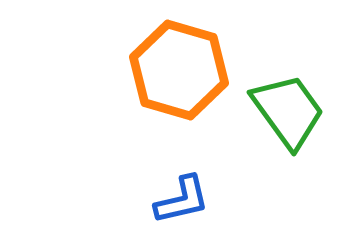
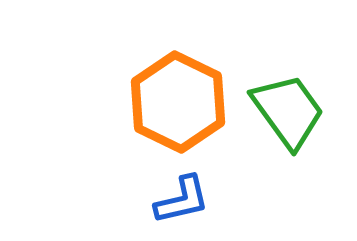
orange hexagon: moved 1 px left, 32 px down; rotated 10 degrees clockwise
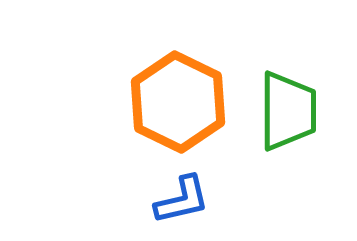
green trapezoid: rotated 36 degrees clockwise
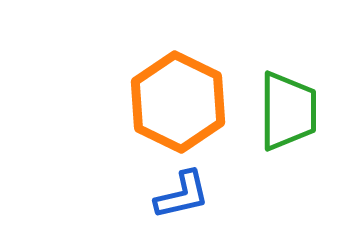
blue L-shape: moved 5 px up
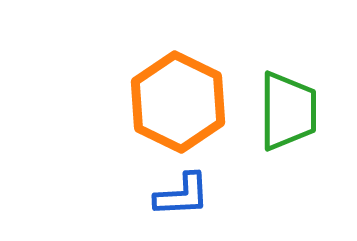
blue L-shape: rotated 10 degrees clockwise
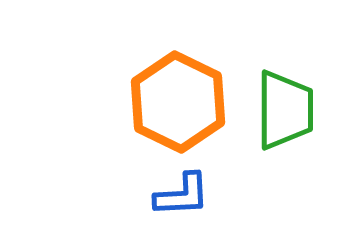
green trapezoid: moved 3 px left, 1 px up
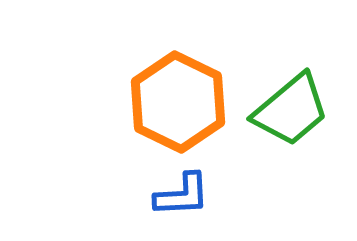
green trapezoid: moved 6 px right; rotated 50 degrees clockwise
